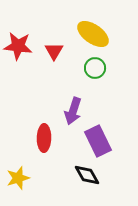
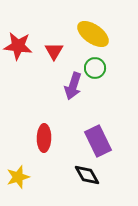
purple arrow: moved 25 px up
yellow star: moved 1 px up
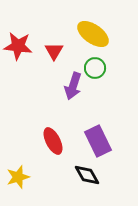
red ellipse: moved 9 px right, 3 px down; rotated 28 degrees counterclockwise
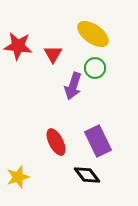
red triangle: moved 1 px left, 3 px down
red ellipse: moved 3 px right, 1 px down
black diamond: rotated 8 degrees counterclockwise
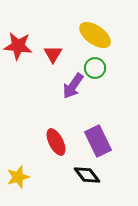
yellow ellipse: moved 2 px right, 1 px down
purple arrow: rotated 16 degrees clockwise
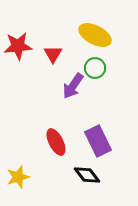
yellow ellipse: rotated 8 degrees counterclockwise
red star: rotated 12 degrees counterclockwise
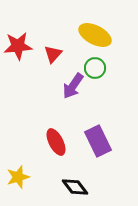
red triangle: rotated 12 degrees clockwise
black diamond: moved 12 px left, 12 px down
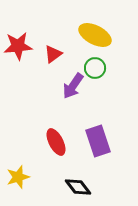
red triangle: rotated 12 degrees clockwise
purple rectangle: rotated 8 degrees clockwise
black diamond: moved 3 px right
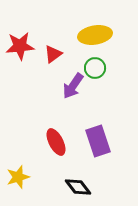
yellow ellipse: rotated 36 degrees counterclockwise
red star: moved 2 px right
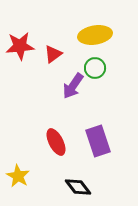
yellow star: moved 1 px up; rotated 25 degrees counterclockwise
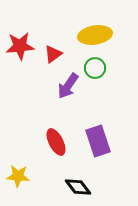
purple arrow: moved 5 px left
yellow star: rotated 25 degrees counterclockwise
